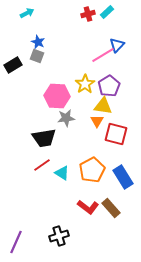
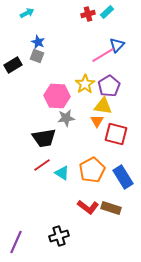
brown rectangle: rotated 30 degrees counterclockwise
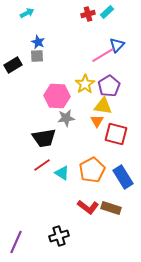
gray square: rotated 24 degrees counterclockwise
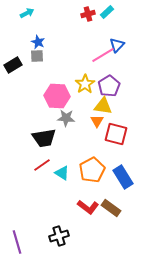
gray star: rotated 12 degrees clockwise
brown rectangle: rotated 18 degrees clockwise
purple line: moved 1 px right; rotated 40 degrees counterclockwise
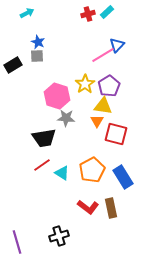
pink hexagon: rotated 15 degrees clockwise
brown rectangle: rotated 42 degrees clockwise
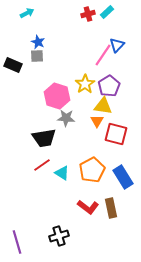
pink line: rotated 25 degrees counterclockwise
black rectangle: rotated 54 degrees clockwise
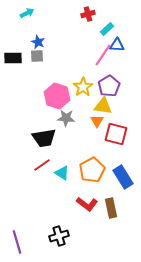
cyan rectangle: moved 17 px down
blue triangle: rotated 49 degrees clockwise
black rectangle: moved 7 px up; rotated 24 degrees counterclockwise
yellow star: moved 2 px left, 3 px down
red L-shape: moved 1 px left, 3 px up
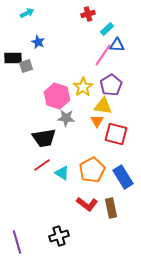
gray square: moved 11 px left, 10 px down; rotated 16 degrees counterclockwise
purple pentagon: moved 2 px right, 1 px up
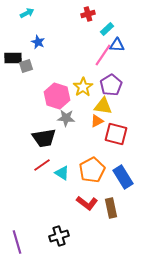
orange triangle: rotated 32 degrees clockwise
red L-shape: moved 1 px up
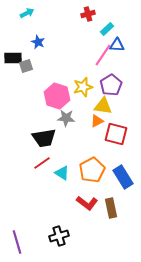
yellow star: rotated 18 degrees clockwise
red line: moved 2 px up
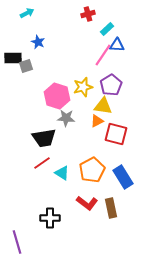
black cross: moved 9 px left, 18 px up; rotated 18 degrees clockwise
